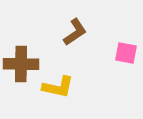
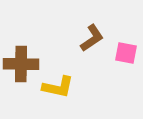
brown L-shape: moved 17 px right, 6 px down
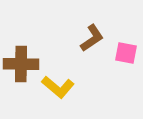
yellow L-shape: rotated 28 degrees clockwise
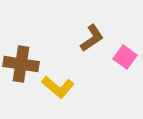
pink square: moved 1 px left, 4 px down; rotated 25 degrees clockwise
brown cross: rotated 8 degrees clockwise
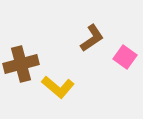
brown cross: rotated 24 degrees counterclockwise
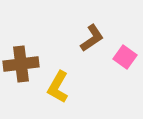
brown cross: rotated 8 degrees clockwise
yellow L-shape: rotated 80 degrees clockwise
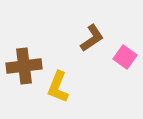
brown cross: moved 3 px right, 2 px down
yellow L-shape: rotated 8 degrees counterclockwise
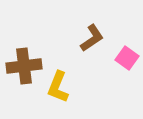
pink square: moved 2 px right, 1 px down
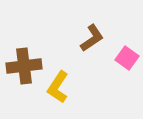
yellow L-shape: rotated 12 degrees clockwise
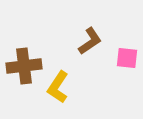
brown L-shape: moved 2 px left, 3 px down
pink square: rotated 30 degrees counterclockwise
